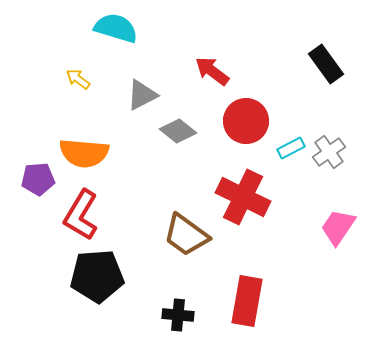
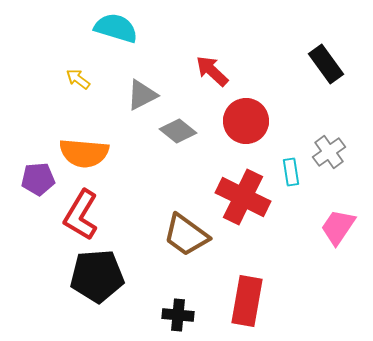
red arrow: rotated 6 degrees clockwise
cyan rectangle: moved 24 px down; rotated 72 degrees counterclockwise
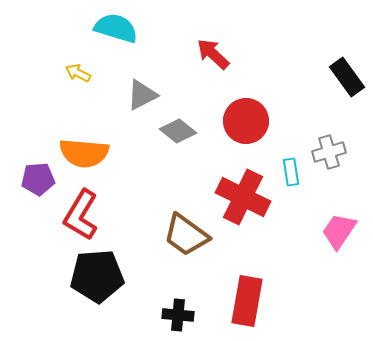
black rectangle: moved 21 px right, 13 px down
red arrow: moved 1 px right, 17 px up
yellow arrow: moved 6 px up; rotated 10 degrees counterclockwise
gray cross: rotated 20 degrees clockwise
pink trapezoid: moved 1 px right, 4 px down
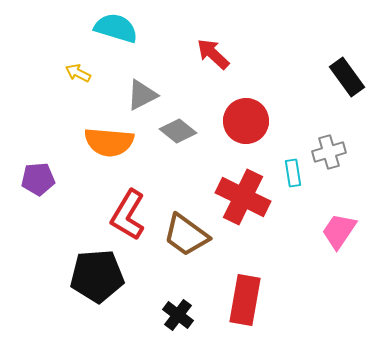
orange semicircle: moved 25 px right, 11 px up
cyan rectangle: moved 2 px right, 1 px down
red L-shape: moved 47 px right
red rectangle: moved 2 px left, 1 px up
black cross: rotated 32 degrees clockwise
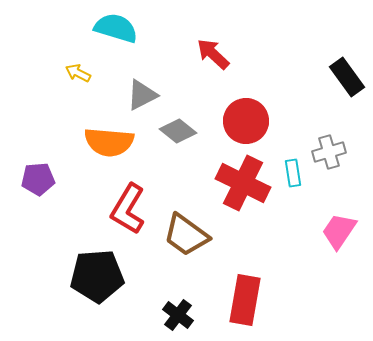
red cross: moved 14 px up
red L-shape: moved 6 px up
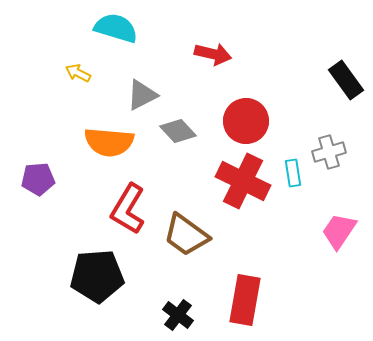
red arrow: rotated 150 degrees clockwise
black rectangle: moved 1 px left, 3 px down
gray diamond: rotated 9 degrees clockwise
red cross: moved 2 px up
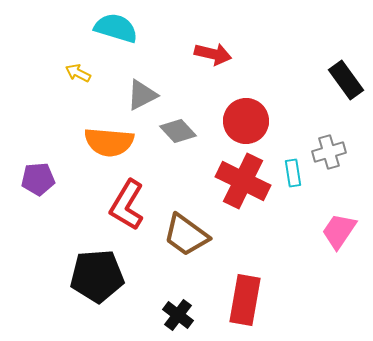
red L-shape: moved 1 px left, 4 px up
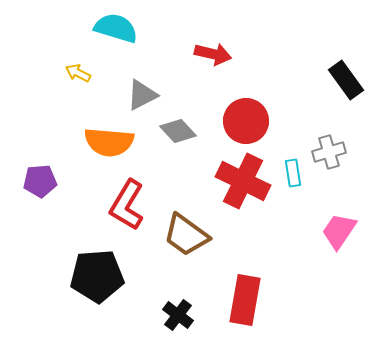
purple pentagon: moved 2 px right, 2 px down
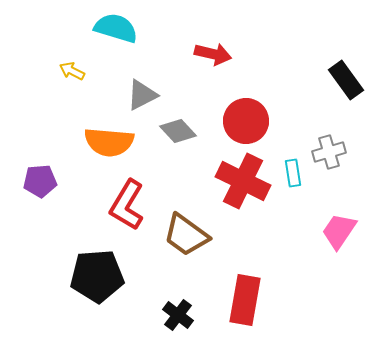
yellow arrow: moved 6 px left, 2 px up
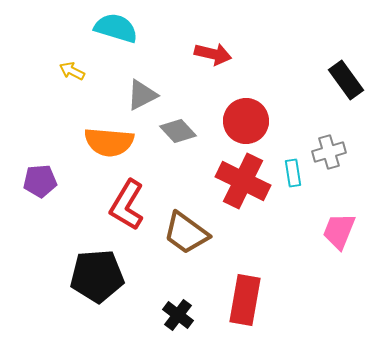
pink trapezoid: rotated 12 degrees counterclockwise
brown trapezoid: moved 2 px up
